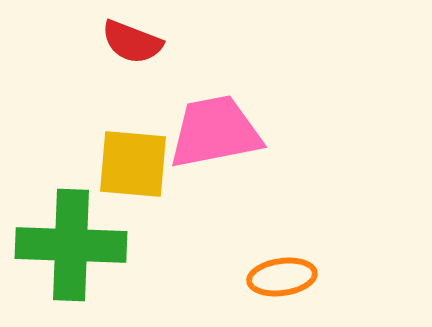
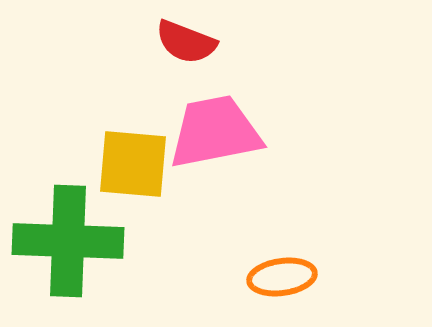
red semicircle: moved 54 px right
green cross: moved 3 px left, 4 px up
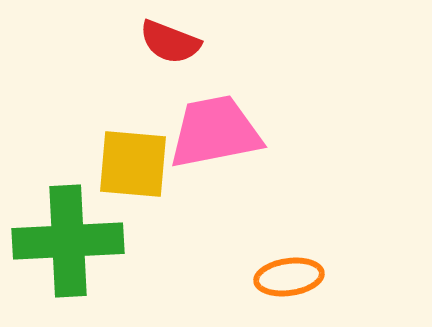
red semicircle: moved 16 px left
green cross: rotated 5 degrees counterclockwise
orange ellipse: moved 7 px right
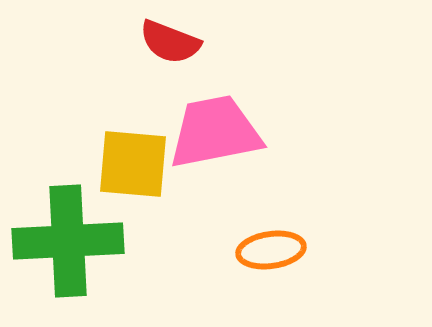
orange ellipse: moved 18 px left, 27 px up
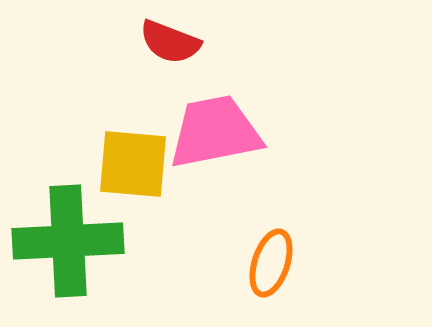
orange ellipse: moved 13 px down; rotated 64 degrees counterclockwise
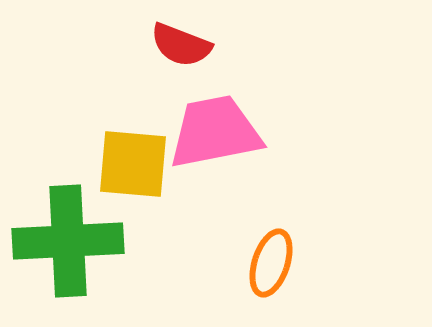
red semicircle: moved 11 px right, 3 px down
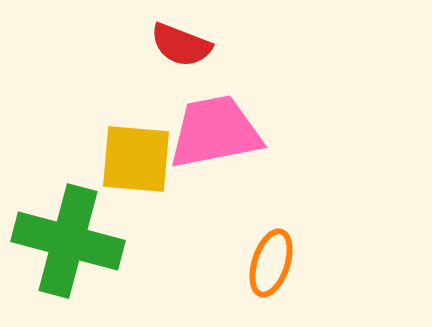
yellow square: moved 3 px right, 5 px up
green cross: rotated 18 degrees clockwise
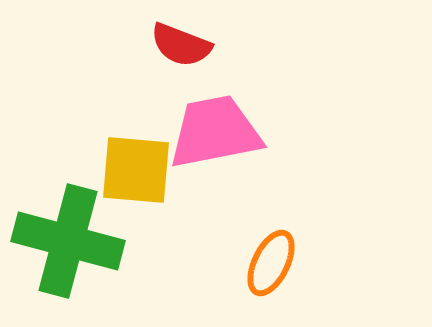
yellow square: moved 11 px down
orange ellipse: rotated 8 degrees clockwise
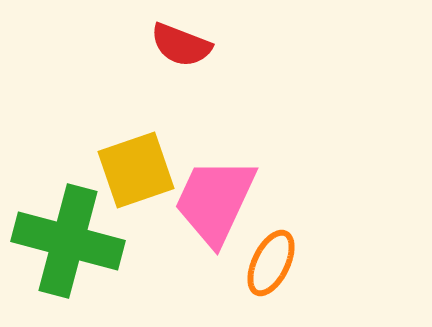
pink trapezoid: moved 69 px down; rotated 54 degrees counterclockwise
yellow square: rotated 24 degrees counterclockwise
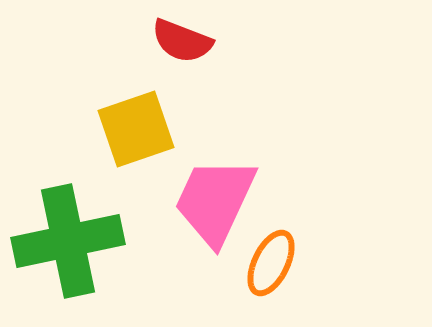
red semicircle: moved 1 px right, 4 px up
yellow square: moved 41 px up
green cross: rotated 27 degrees counterclockwise
